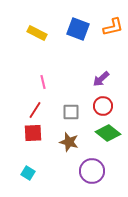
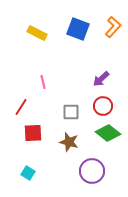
orange L-shape: rotated 35 degrees counterclockwise
red line: moved 14 px left, 3 px up
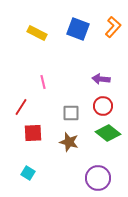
purple arrow: rotated 48 degrees clockwise
gray square: moved 1 px down
purple circle: moved 6 px right, 7 px down
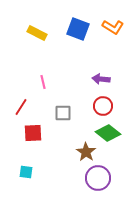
orange L-shape: rotated 80 degrees clockwise
gray square: moved 8 px left
brown star: moved 17 px right, 10 px down; rotated 18 degrees clockwise
cyan square: moved 2 px left, 1 px up; rotated 24 degrees counterclockwise
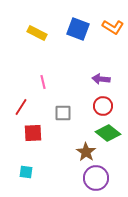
purple circle: moved 2 px left
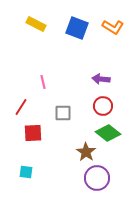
blue square: moved 1 px left, 1 px up
yellow rectangle: moved 1 px left, 9 px up
purple circle: moved 1 px right
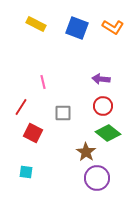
red square: rotated 30 degrees clockwise
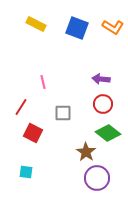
red circle: moved 2 px up
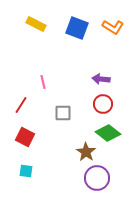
red line: moved 2 px up
red square: moved 8 px left, 4 px down
cyan square: moved 1 px up
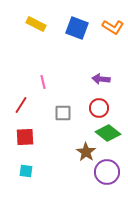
red circle: moved 4 px left, 4 px down
red square: rotated 30 degrees counterclockwise
purple circle: moved 10 px right, 6 px up
